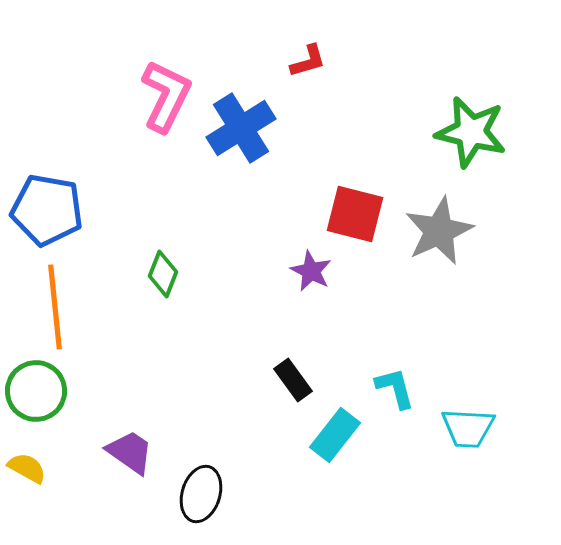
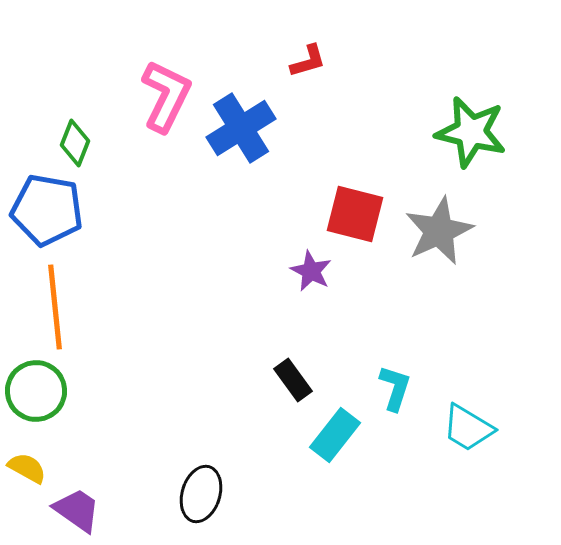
green diamond: moved 88 px left, 131 px up
cyan L-shape: rotated 33 degrees clockwise
cyan trapezoid: rotated 28 degrees clockwise
purple trapezoid: moved 53 px left, 58 px down
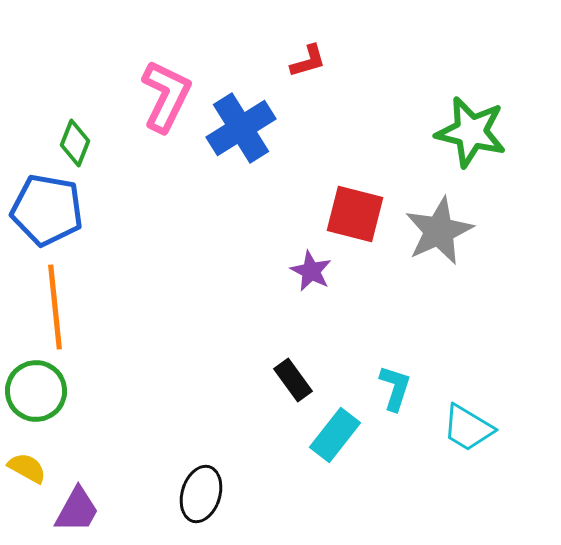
purple trapezoid: rotated 84 degrees clockwise
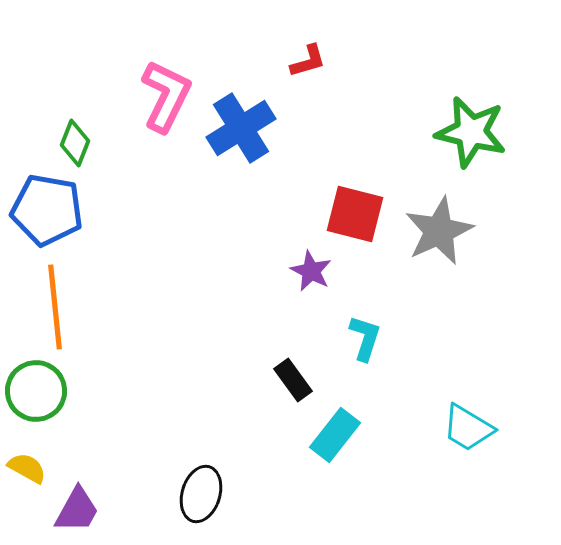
cyan L-shape: moved 30 px left, 50 px up
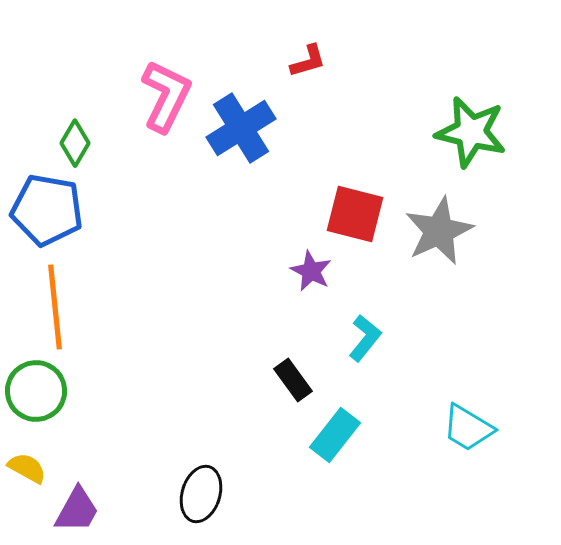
green diamond: rotated 9 degrees clockwise
cyan L-shape: rotated 21 degrees clockwise
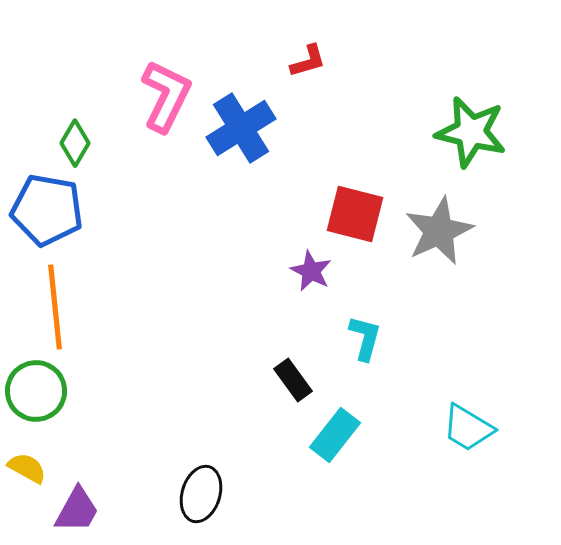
cyan L-shape: rotated 24 degrees counterclockwise
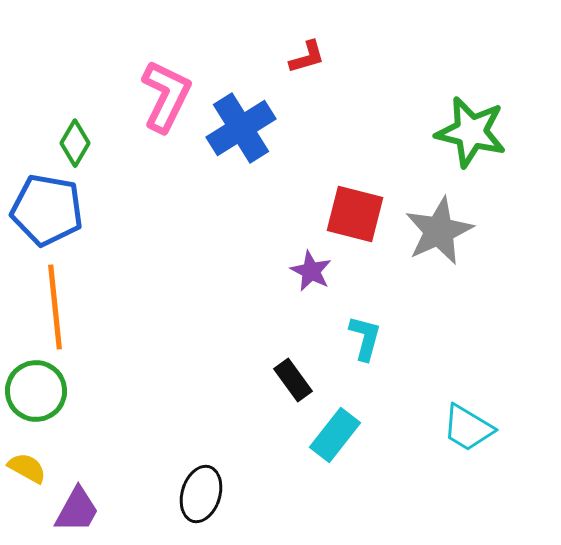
red L-shape: moved 1 px left, 4 px up
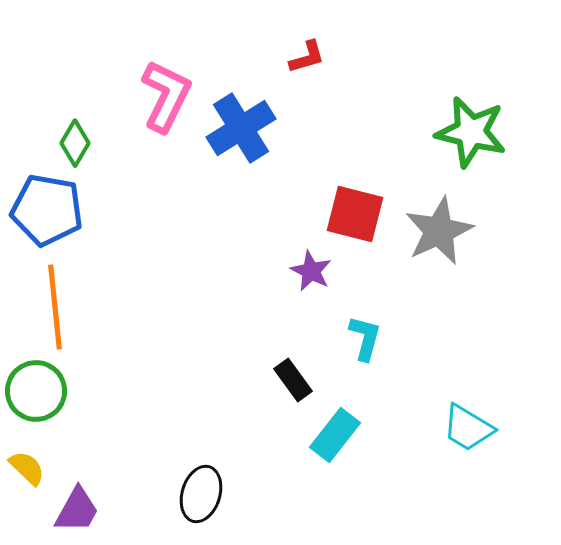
yellow semicircle: rotated 15 degrees clockwise
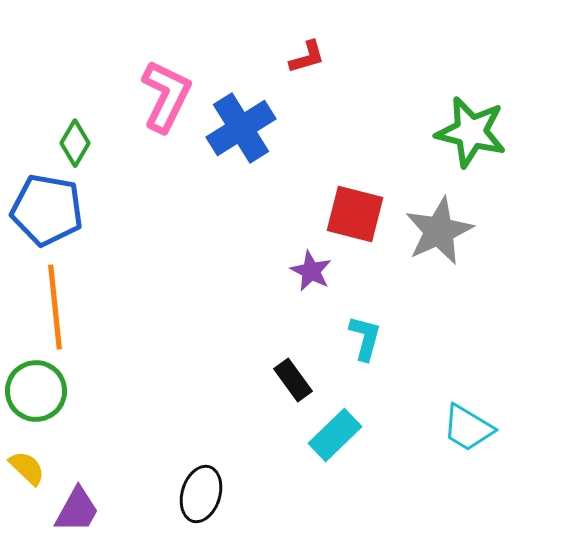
cyan rectangle: rotated 8 degrees clockwise
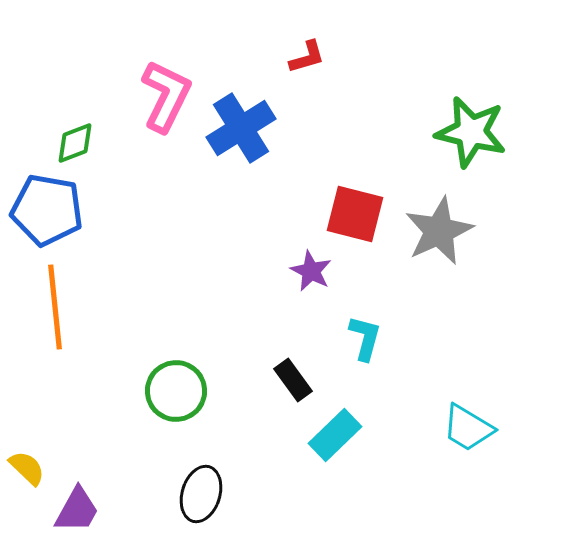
green diamond: rotated 39 degrees clockwise
green circle: moved 140 px right
